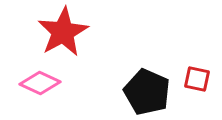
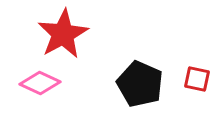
red star: moved 2 px down
black pentagon: moved 7 px left, 8 px up
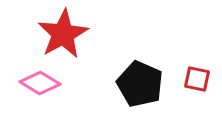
pink diamond: rotated 6 degrees clockwise
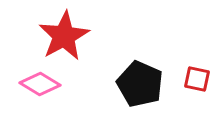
red star: moved 1 px right, 2 px down
pink diamond: moved 1 px down
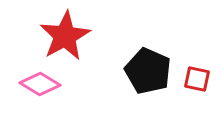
red star: moved 1 px right
black pentagon: moved 8 px right, 13 px up
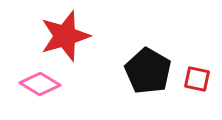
red star: rotated 12 degrees clockwise
black pentagon: rotated 6 degrees clockwise
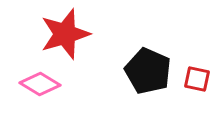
red star: moved 2 px up
black pentagon: rotated 6 degrees counterclockwise
